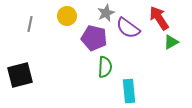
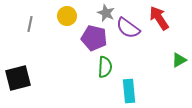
gray star: rotated 24 degrees counterclockwise
green triangle: moved 8 px right, 18 px down
black square: moved 2 px left, 3 px down
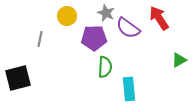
gray line: moved 10 px right, 15 px down
purple pentagon: rotated 15 degrees counterclockwise
cyan rectangle: moved 2 px up
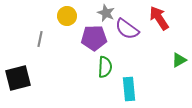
purple semicircle: moved 1 px left, 1 px down
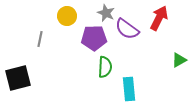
red arrow: rotated 60 degrees clockwise
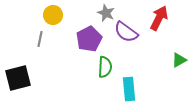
yellow circle: moved 14 px left, 1 px up
purple semicircle: moved 1 px left, 3 px down
purple pentagon: moved 5 px left, 1 px down; rotated 25 degrees counterclockwise
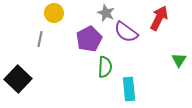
yellow circle: moved 1 px right, 2 px up
green triangle: rotated 28 degrees counterclockwise
black square: moved 1 px down; rotated 32 degrees counterclockwise
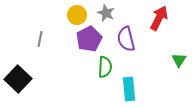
yellow circle: moved 23 px right, 2 px down
purple semicircle: moved 7 px down; rotated 40 degrees clockwise
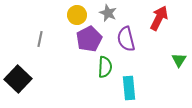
gray star: moved 2 px right
cyan rectangle: moved 1 px up
